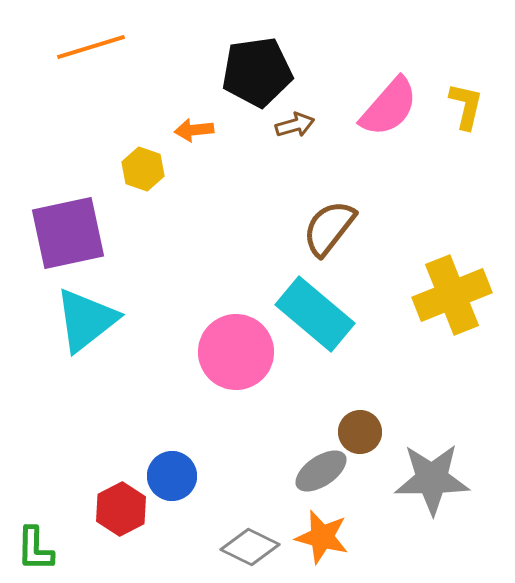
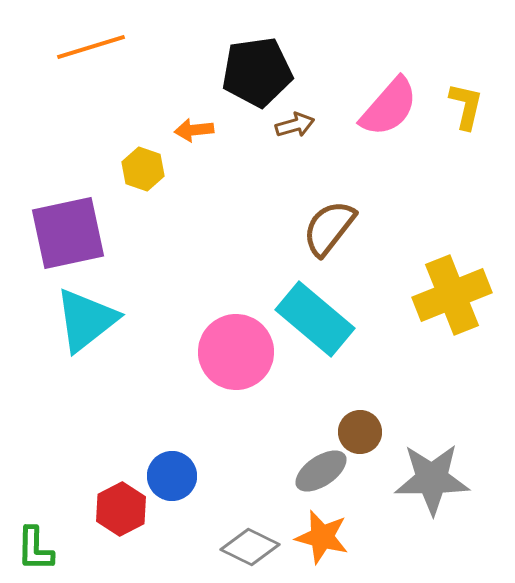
cyan rectangle: moved 5 px down
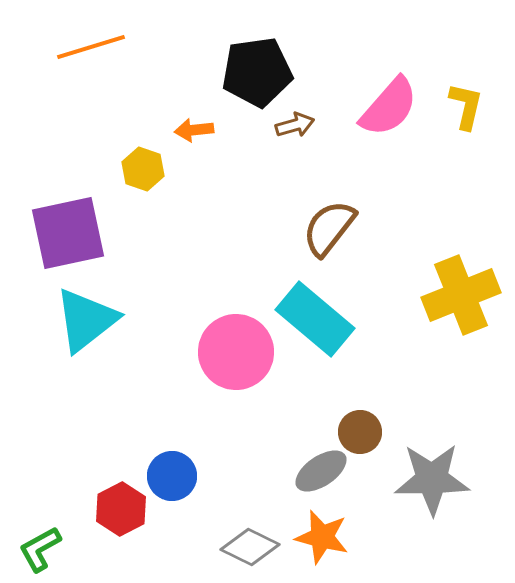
yellow cross: moved 9 px right
green L-shape: moved 5 px right; rotated 60 degrees clockwise
